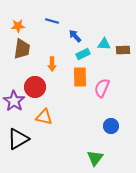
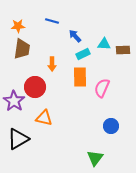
orange triangle: moved 1 px down
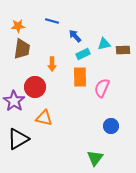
cyan triangle: rotated 16 degrees counterclockwise
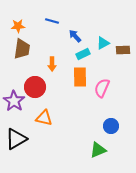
cyan triangle: moved 1 px left, 1 px up; rotated 16 degrees counterclockwise
black triangle: moved 2 px left
green triangle: moved 3 px right, 8 px up; rotated 30 degrees clockwise
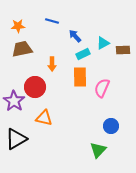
brown trapezoid: rotated 110 degrees counterclockwise
green triangle: rotated 24 degrees counterclockwise
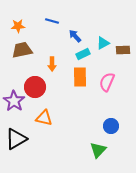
brown trapezoid: moved 1 px down
pink semicircle: moved 5 px right, 6 px up
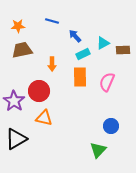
red circle: moved 4 px right, 4 px down
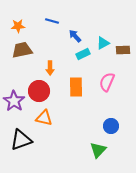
orange arrow: moved 2 px left, 4 px down
orange rectangle: moved 4 px left, 10 px down
black triangle: moved 5 px right, 1 px down; rotated 10 degrees clockwise
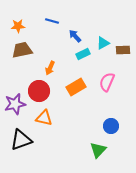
orange arrow: rotated 24 degrees clockwise
orange rectangle: rotated 60 degrees clockwise
purple star: moved 1 px right, 3 px down; rotated 25 degrees clockwise
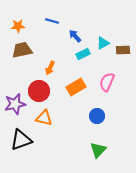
blue circle: moved 14 px left, 10 px up
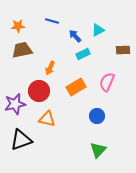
cyan triangle: moved 5 px left, 13 px up
orange triangle: moved 3 px right, 1 px down
